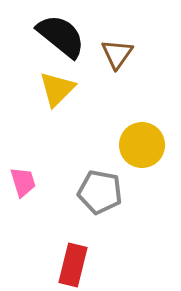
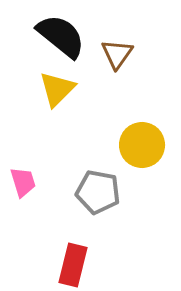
gray pentagon: moved 2 px left
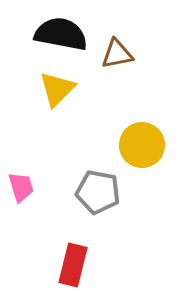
black semicircle: moved 2 px up; rotated 28 degrees counterclockwise
brown triangle: rotated 44 degrees clockwise
pink trapezoid: moved 2 px left, 5 px down
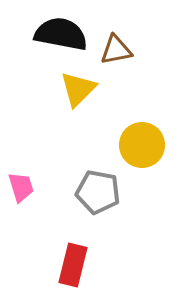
brown triangle: moved 1 px left, 4 px up
yellow triangle: moved 21 px right
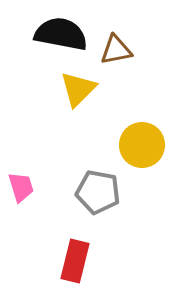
red rectangle: moved 2 px right, 4 px up
